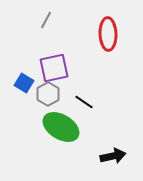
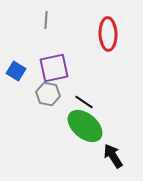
gray line: rotated 24 degrees counterclockwise
blue square: moved 8 px left, 12 px up
gray hexagon: rotated 20 degrees counterclockwise
green ellipse: moved 24 px right, 1 px up; rotated 9 degrees clockwise
black arrow: rotated 110 degrees counterclockwise
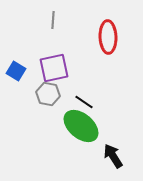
gray line: moved 7 px right
red ellipse: moved 3 px down
green ellipse: moved 4 px left
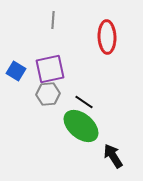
red ellipse: moved 1 px left
purple square: moved 4 px left, 1 px down
gray hexagon: rotated 15 degrees counterclockwise
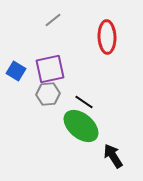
gray line: rotated 48 degrees clockwise
